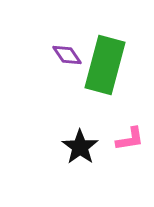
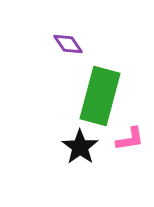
purple diamond: moved 1 px right, 11 px up
green rectangle: moved 5 px left, 31 px down
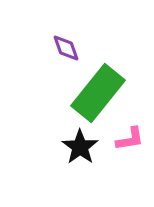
purple diamond: moved 2 px left, 4 px down; rotated 16 degrees clockwise
green rectangle: moved 2 px left, 3 px up; rotated 24 degrees clockwise
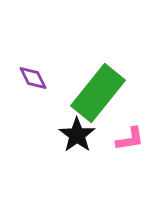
purple diamond: moved 33 px left, 30 px down; rotated 8 degrees counterclockwise
black star: moved 3 px left, 12 px up
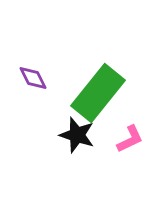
black star: rotated 18 degrees counterclockwise
pink L-shape: rotated 16 degrees counterclockwise
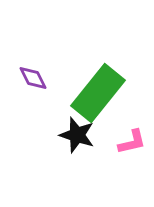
pink L-shape: moved 2 px right, 3 px down; rotated 12 degrees clockwise
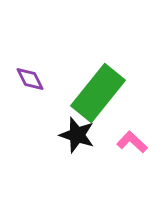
purple diamond: moved 3 px left, 1 px down
pink L-shape: rotated 124 degrees counterclockwise
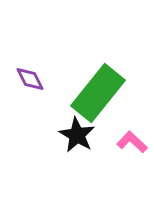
black star: rotated 12 degrees clockwise
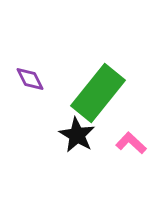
pink L-shape: moved 1 px left, 1 px down
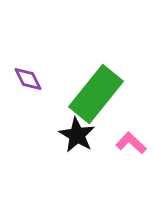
purple diamond: moved 2 px left
green rectangle: moved 2 px left, 1 px down
